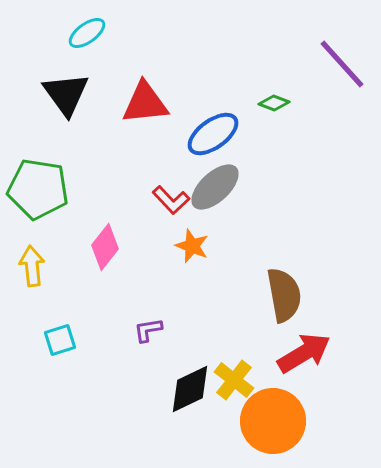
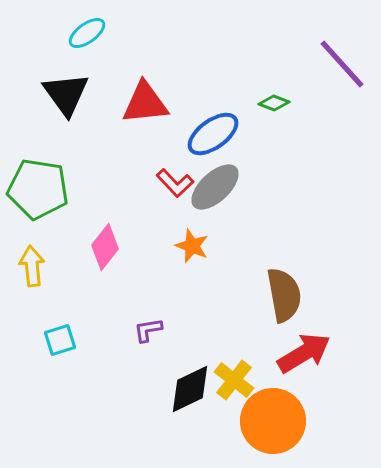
red L-shape: moved 4 px right, 17 px up
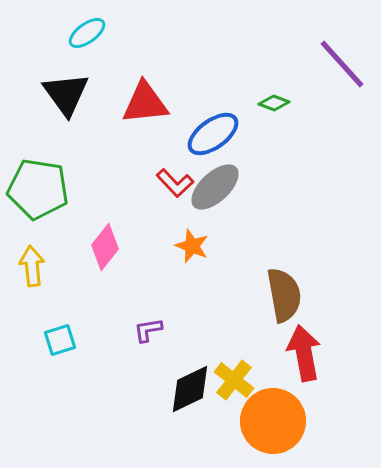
red arrow: rotated 70 degrees counterclockwise
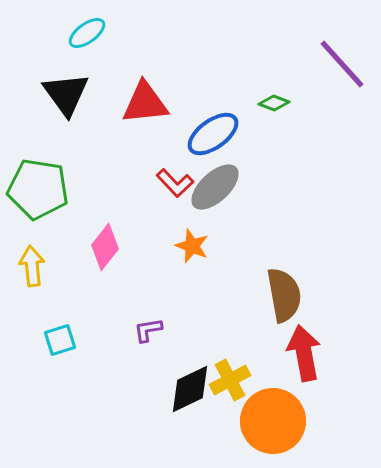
yellow cross: moved 4 px left; rotated 24 degrees clockwise
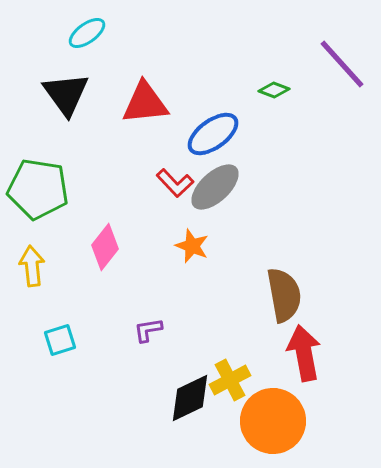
green diamond: moved 13 px up
black diamond: moved 9 px down
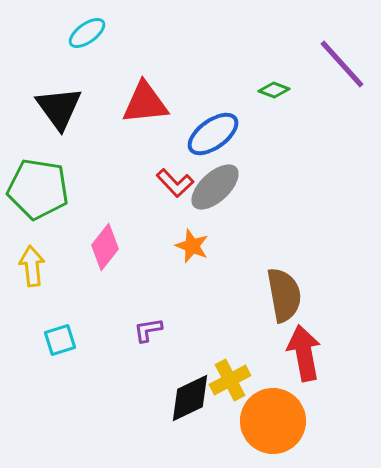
black triangle: moved 7 px left, 14 px down
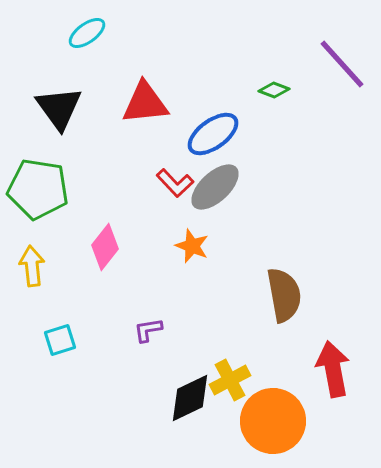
red arrow: moved 29 px right, 16 px down
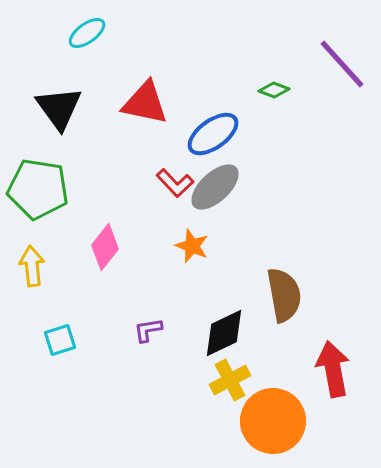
red triangle: rotated 18 degrees clockwise
black diamond: moved 34 px right, 65 px up
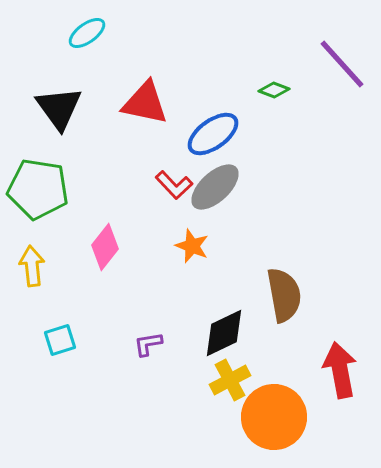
red L-shape: moved 1 px left, 2 px down
purple L-shape: moved 14 px down
red arrow: moved 7 px right, 1 px down
orange circle: moved 1 px right, 4 px up
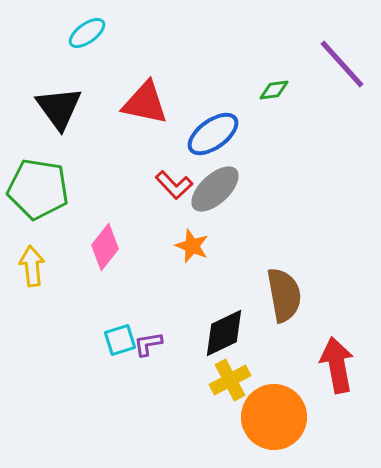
green diamond: rotated 28 degrees counterclockwise
gray ellipse: moved 2 px down
cyan square: moved 60 px right
red arrow: moved 3 px left, 5 px up
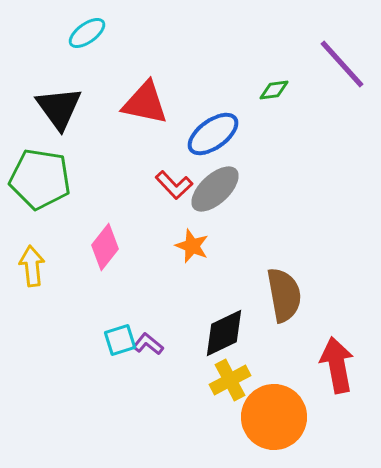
green pentagon: moved 2 px right, 10 px up
purple L-shape: rotated 48 degrees clockwise
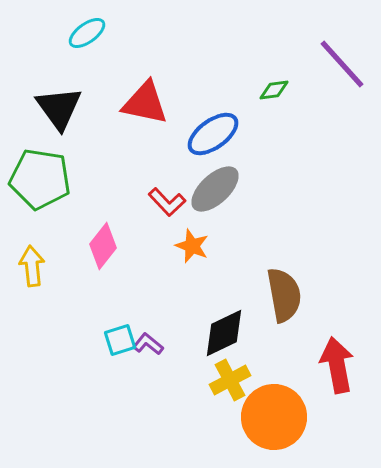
red L-shape: moved 7 px left, 17 px down
pink diamond: moved 2 px left, 1 px up
